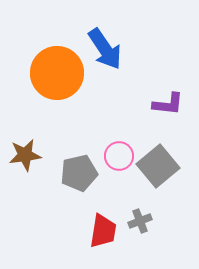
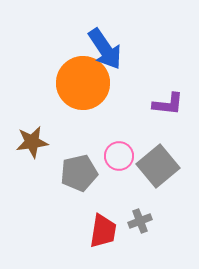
orange circle: moved 26 px right, 10 px down
brown star: moved 7 px right, 13 px up
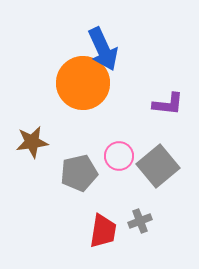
blue arrow: moved 2 px left; rotated 9 degrees clockwise
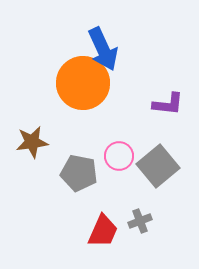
gray pentagon: rotated 24 degrees clockwise
red trapezoid: rotated 15 degrees clockwise
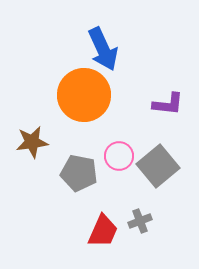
orange circle: moved 1 px right, 12 px down
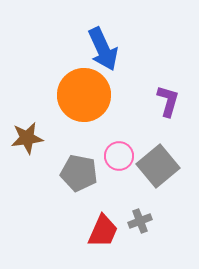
purple L-shape: moved 3 px up; rotated 80 degrees counterclockwise
brown star: moved 5 px left, 4 px up
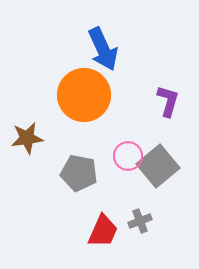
pink circle: moved 9 px right
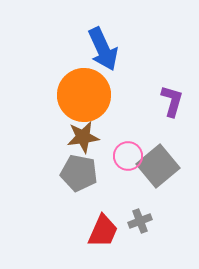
purple L-shape: moved 4 px right
brown star: moved 56 px right, 1 px up
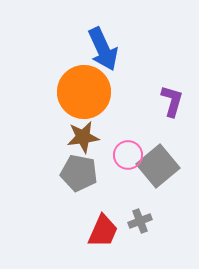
orange circle: moved 3 px up
pink circle: moved 1 px up
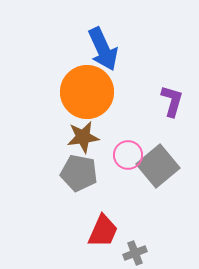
orange circle: moved 3 px right
gray cross: moved 5 px left, 32 px down
